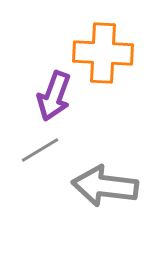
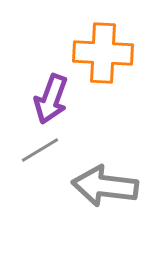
purple arrow: moved 3 px left, 3 px down
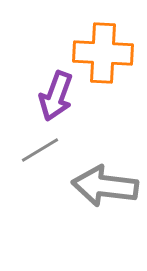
purple arrow: moved 5 px right, 3 px up
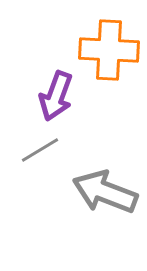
orange cross: moved 6 px right, 3 px up
gray arrow: moved 6 px down; rotated 14 degrees clockwise
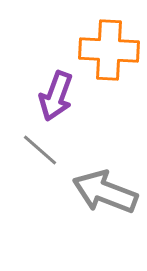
gray line: rotated 72 degrees clockwise
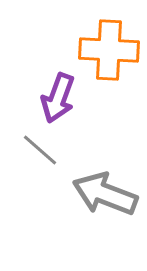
purple arrow: moved 2 px right, 2 px down
gray arrow: moved 2 px down
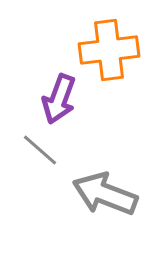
orange cross: rotated 10 degrees counterclockwise
purple arrow: moved 1 px right, 1 px down
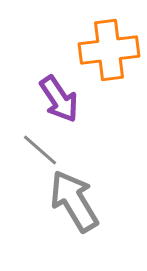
purple arrow: rotated 54 degrees counterclockwise
gray arrow: moved 31 px left, 7 px down; rotated 38 degrees clockwise
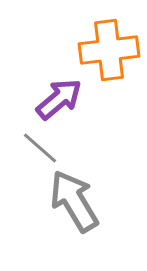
purple arrow: rotated 96 degrees counterclockwise
gray line: moved 2 px up
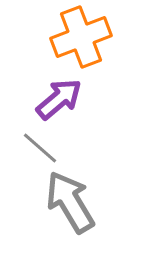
orange cross: moved 28 px left, 13 px up; rotated 14 degrees counterclockwise
gray arrow: moved 4 px left, 1 px down
